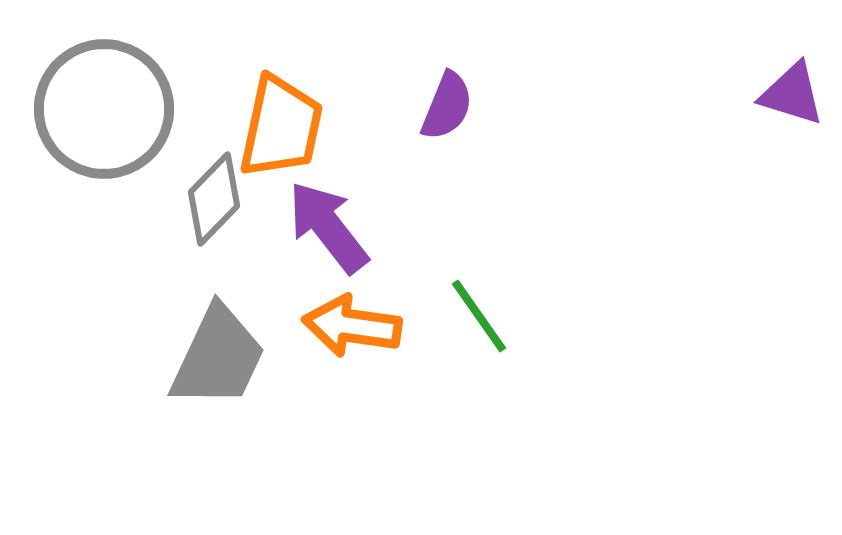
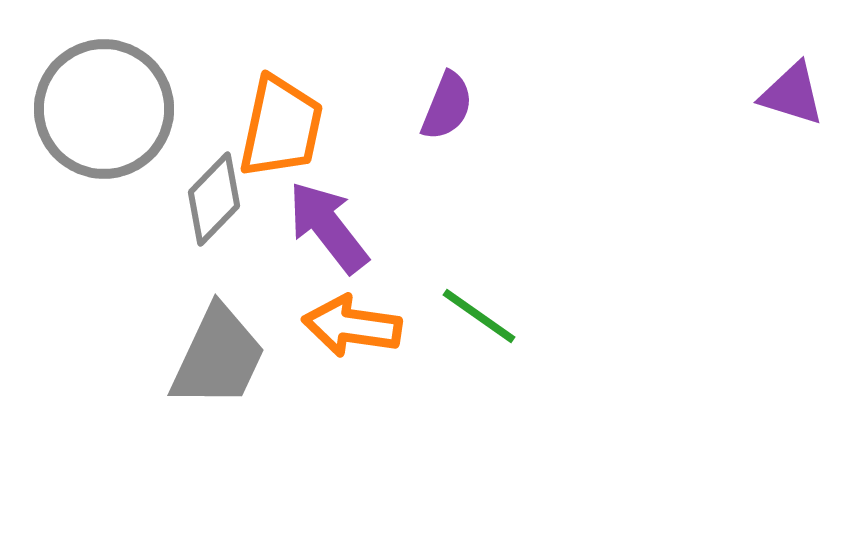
green line: rotated 20 degrees counterclockwise
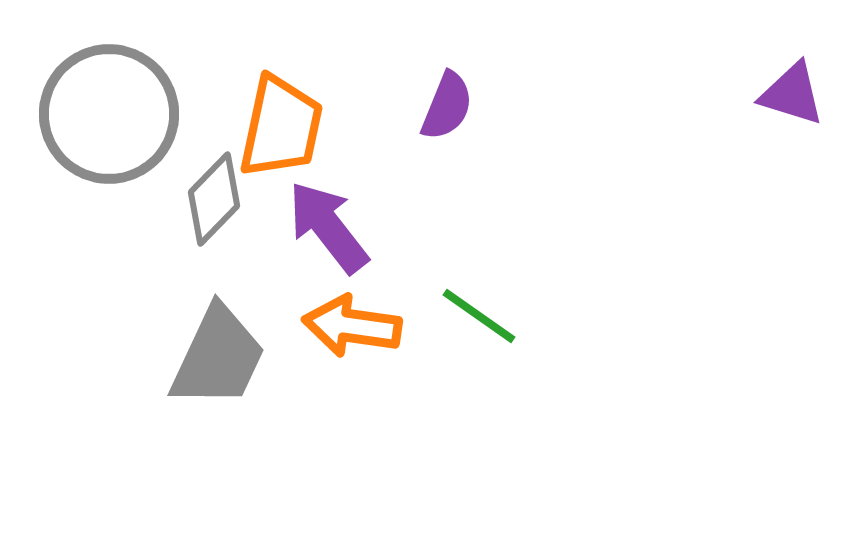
gray circle: moved 5 px right, 5 px down
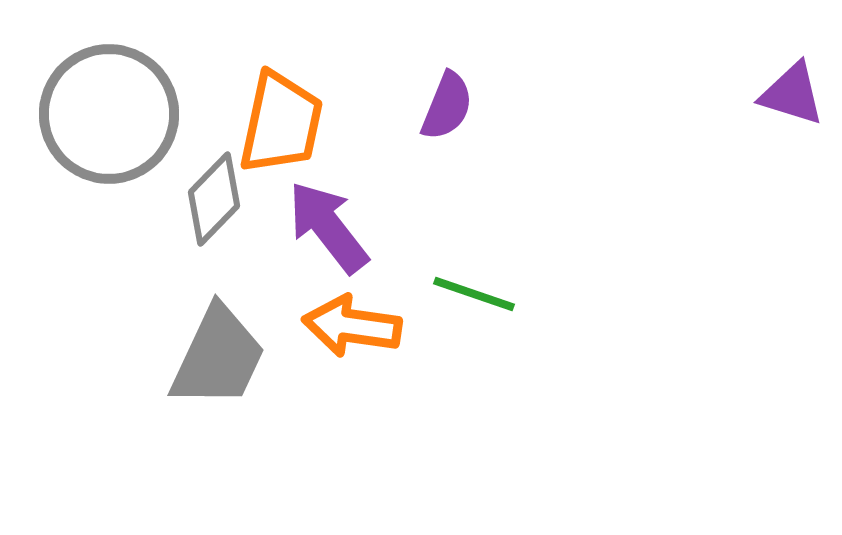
orange trapezoid: moved 4 px up
green line: moved 5 px left, 22 px up; rotated 16 degrees counterclockwise
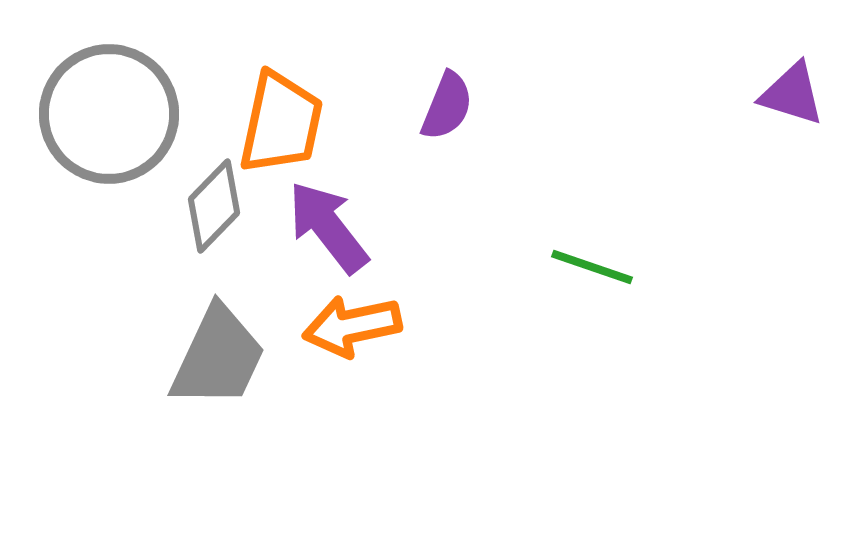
gray diamond: moved 7 px down
green line: moved 118 px right, 27 px up
orange arrow: rotated 20 degrees counterclockwise
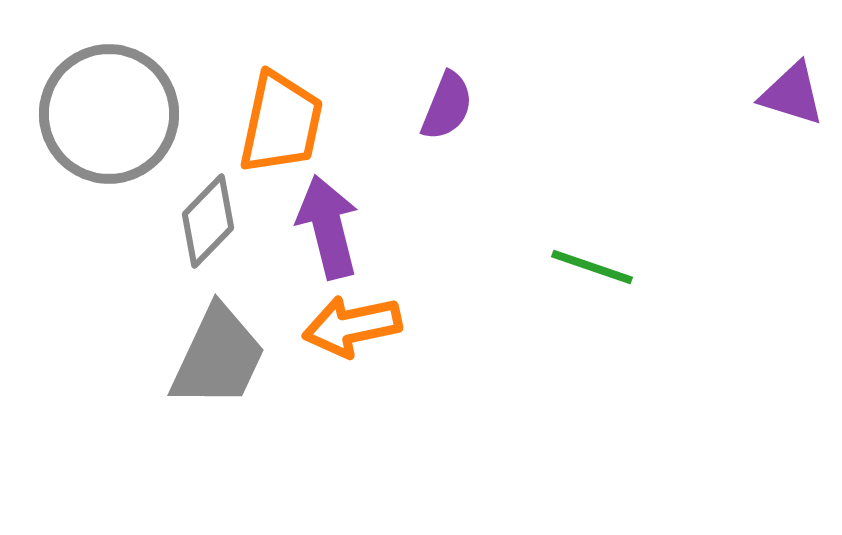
gray diamond: moved 6 px left, 15 px down
purple arrow: rotated 24 degrees clockwise
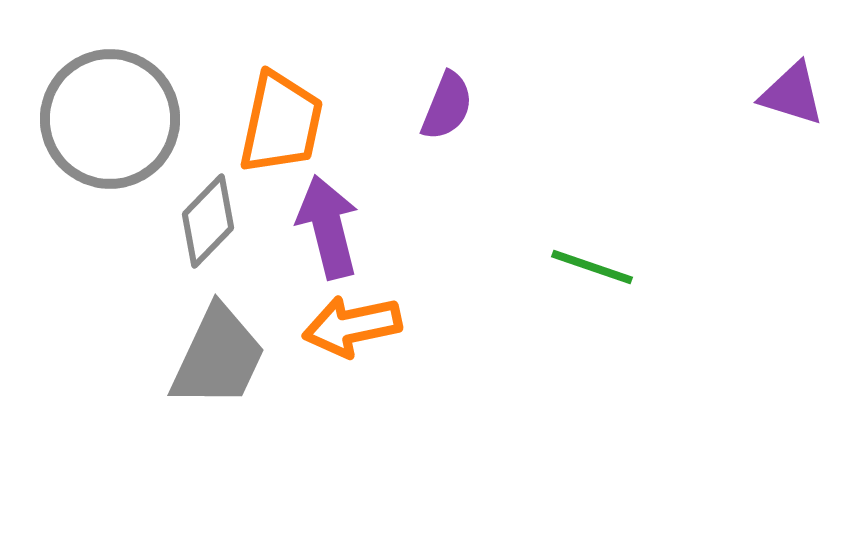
gray circle: moved 1 px right, 5 px down
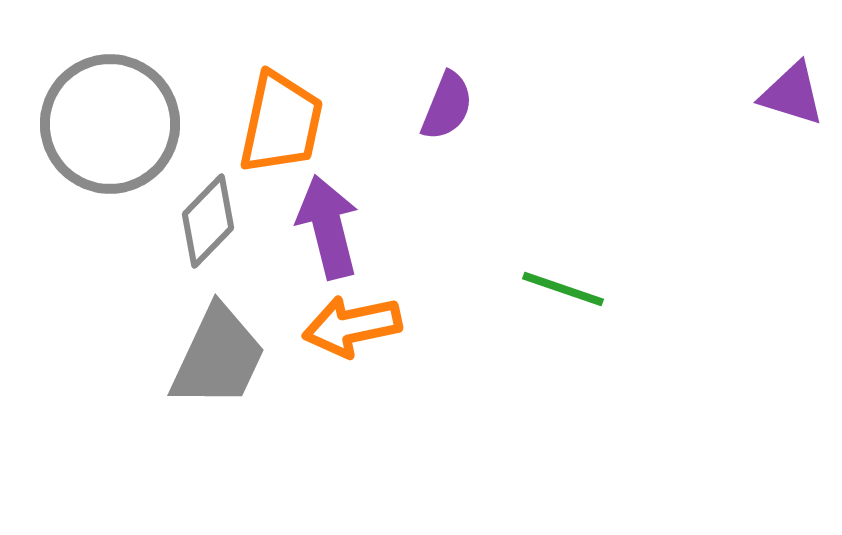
gray circle: moved 5 px down
green line: moved 29 px left, 22 px down
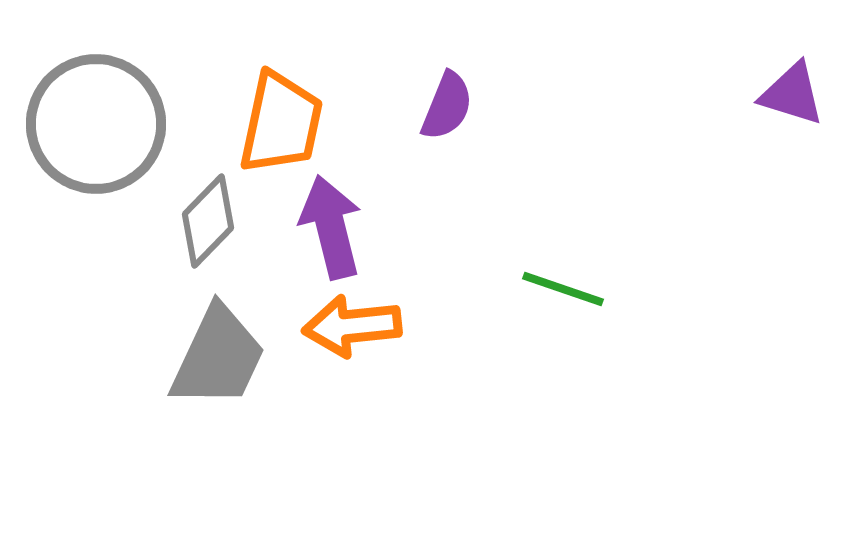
gray circle: moved 14 px left
purple arrow: moved 3 px right
orange arrow: rotated 6 degrees clockwise
